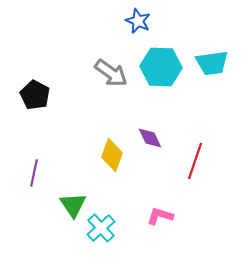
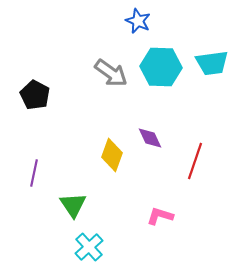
cyan cross: moved 12 px left, 19 px down
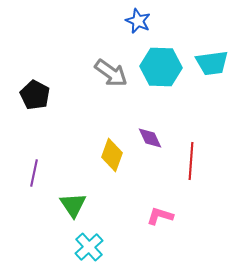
red line: moved 4 px left; rotated 15 degrees counterclockwise
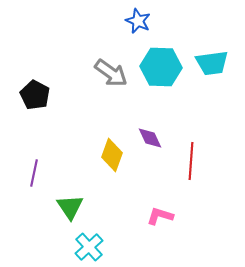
green triangle: moved 3 px left, 2 px down
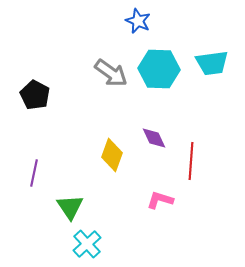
cyan hexagon: moved 2 px left, 2 px down
purple diamond: moved 4 px right
pink L-shape: moved 16 px up
cyan cross: moved 2 px left, 3 px up
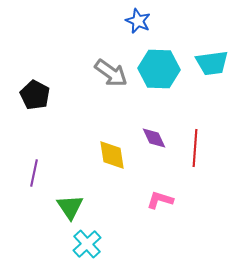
yellow diamond: rotated 28 degrees counterclockwise
red line: moved 4 px right, 13 px up
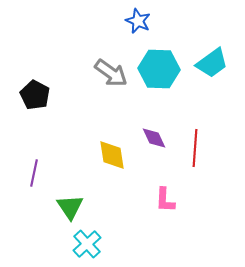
cyan trapezoid: rotated 28 degrees counterclockwise
pink L-shape: moved 5 px right; rotated 104 degrees counterclockwise
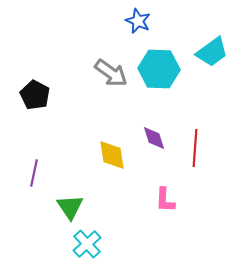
cyan trapezoid: moved 11 px up
purple diamond: rotated 8 degrees clockwise
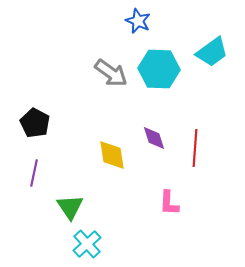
black pentagon: moved 28 px down
pink L-shape: moved 4 px right, 3 px down
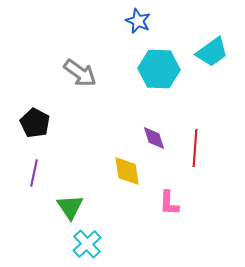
gray arrow: moved 31 px left
yellow diamond: moved 15 px right, 16 px down
